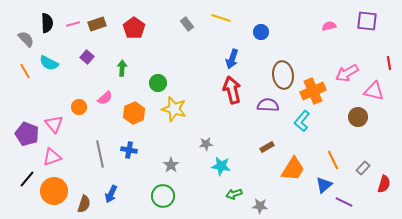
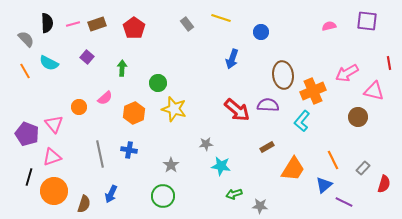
red arrow at (232, 90): moved 5 px right, 20 px down; rotated 144 degrees clockwise
black line at (27, 179): moved 2 px right, 2 px up; rotated 24 degrees counterclockwise
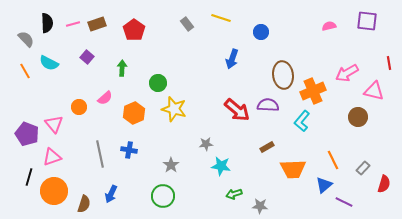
red pentagon at (134, 28): moved 2 px down
orange trapezoid at (293, 169): rotated 56 degrees clockwise
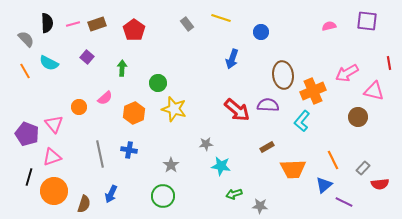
red semicircle at (384, 184): moved 4 px left; rotated 66 degrees clockwise
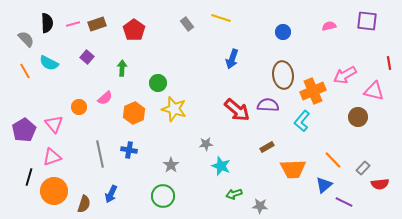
blue circle at (261, 32): moved 22 px right
pink arrow at (347, 73): moved 2 px left, 2 px down
purple pentagon at (27, 134): moved 3 px left, 4 px up; rotated 20 degrees clockwise
orange line at (333, 160): rotated 18 degrees counterclockwise
cyan star at (221, 166): rotated 12 degrees clockwise
